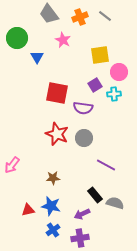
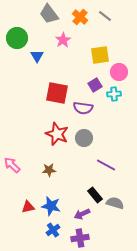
orange cross: rotated 28 degrees counterclockwise
pink star: rotated 14 degrees clockwise
blue triangle: moved 1 px up
pink arrow: rotated 96 degrees clockwise
brown star: moved 4 px left, 8 px up
red triangle: moved 3 px up
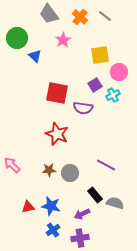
blue triangle: moved 2 px left; rotated 16 degrees counterclockwise
cyan cross: moved 1 px left, 1 px down; rotated 24 degrees counterclockwise
gray circle: moved 14 px left, 35 px down
